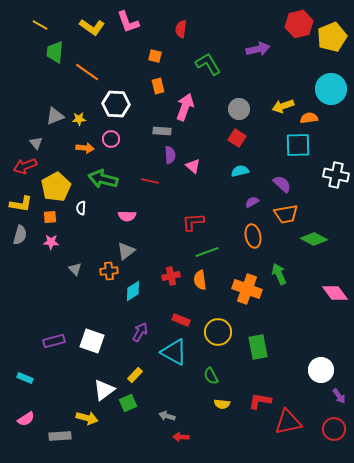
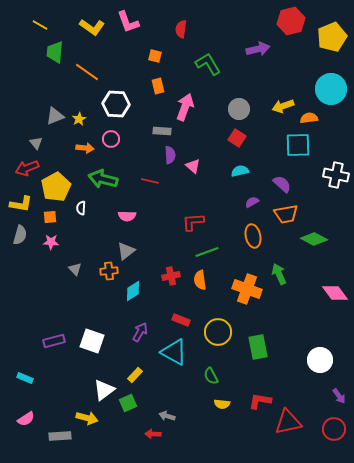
red hexagon at (299, 24): moved 8 px left, 3 px up
yellow star at (79, 119): rotated 24 degrees counterclockwise
red arrow at (25, 166): moved 2 px right, 2 px down
white circle at (321, 370): moved 1 px left, 10 px up
red arrow at (181, 437): moved 28 px left, 3 px up
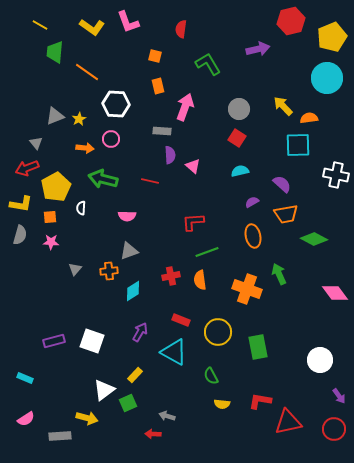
cyan circle at (331, 89): moved 4 px left, 11 px up
yellow arrow at (283, 106): rotated 65 degrees clockwise
gray triangle at (126, 251): moved 3 px right; rotated 18 degrees clockwise
gray triangle at (75, 269): rotated 24 degrees clockwise
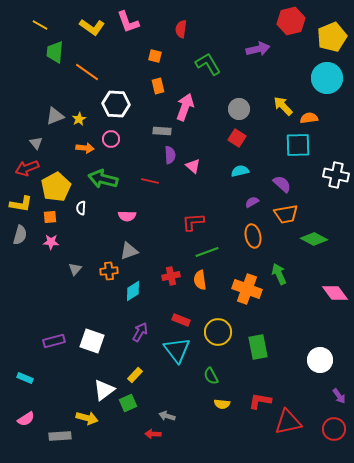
cyan triangle at (174, 352): moved 3 px right, 2 px up; rotated 24 degrees clockwise
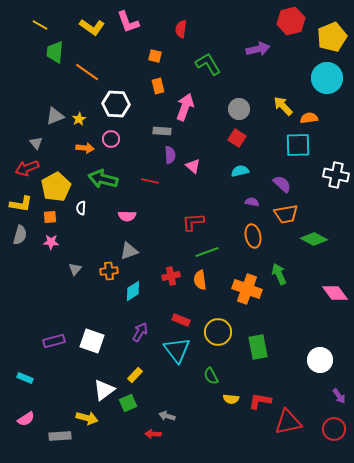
purple semicircle at (252, 202): rotated 40 degrees clockwise
yellow semicircle at (222, 404): moved 9 px right, 5 px up
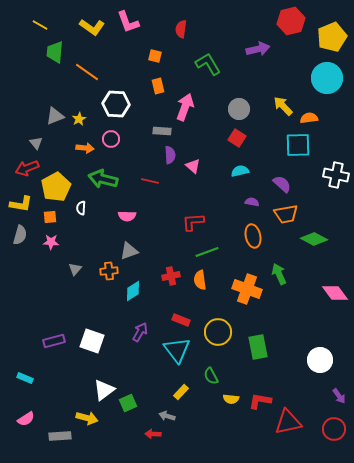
yellow rectangle at (135, 375): moved 46 px right, 17 px down
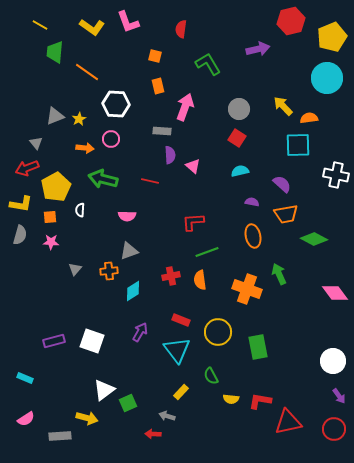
white semicircle at (81, 208): moved 1 px left, 2 px down
white circle at (320, 360): moved 13 px right, 1 px down
